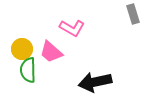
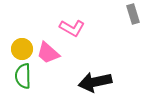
pink trapezoid: moved 3 px left, 1 px down
green semicircle: moved 5 px left, 6 px down
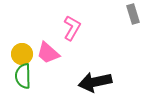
pink L-shape: rotated 90 degrees counterclockwise
yellow circle: moved 5 px down
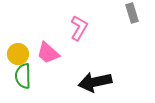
gray rectangle: moved 1 px left, 1 px up
pink L-shape: moved 7 px right
yellow circle: moved 4 px left
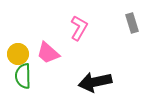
gray rectangle: moved 10 px down
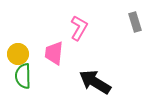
gray rectangle: moved 3 px right, 1 px up
pink trapezoid: moved 6 px right; rotated 55 degrees clockwise
black arrow: rotated 44 degrees clockwise
